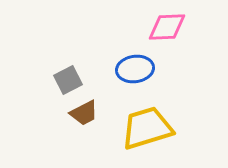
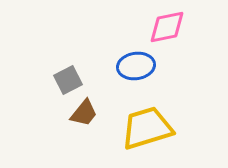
pink diamond: rotated 9 degrees counterclockwise
blue ellipse: moved 1 px right, 3 px up
brown trapezoid: rotated 24 degrees counterclockwise
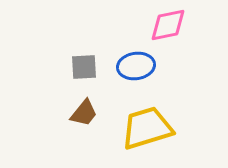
pink diamond: moved 1 px right, 2 px up
gray square: moved 16 px right, 13 px up; rotated 24 degrees clockwise
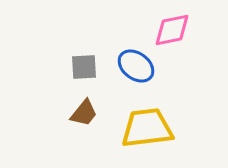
pink diamond: moved 4 px right, 5 px down
blue ellipse: rotated 45 degrees clockwise
yellow trapezoid: rotated 10 degrees clockwise
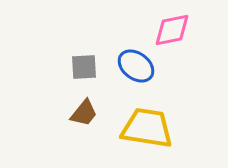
yellow trapezoid: rotated 16 degrees clockwise
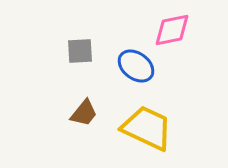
gray square: moved 4 px left, 16 px up
yellow trapezoid: rotated 16 degrees clockwise
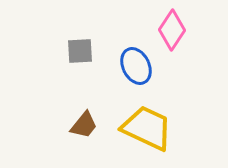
pink diamond: rotated 45 degrees counterclockwise
blue ellipse: rotated 27 degrees clockwise
brown trapezoid: moved 12 px down
